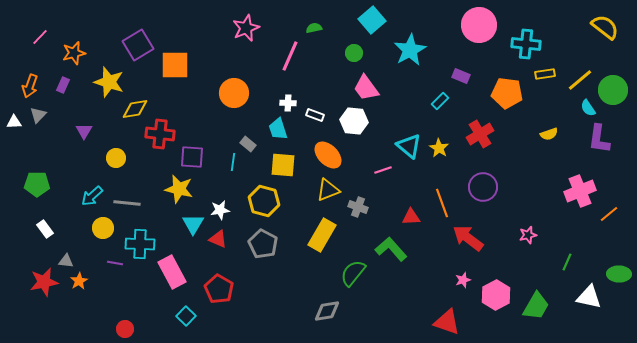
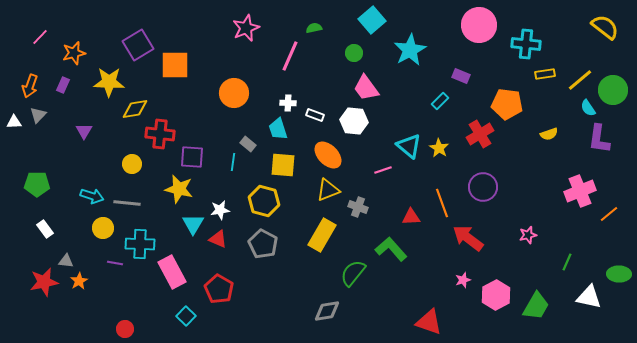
yellow star at (109, 82): rotated 16 degrees counterclockwise
orange pentagon at (507, 93): moved 11 px down
yellow circle at (116, 158): moved 16 px right, 6 px down
cyan arrow at (92, 196): rotated 120 degrees counterclockwise
red triangle at (447, 322): moved 18 px left
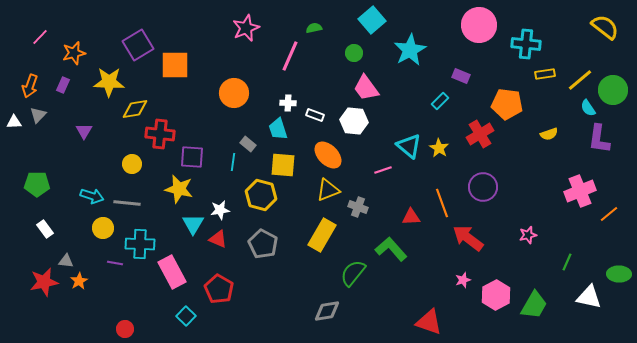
yellow hexagon at (264, 201): moved 3 px left, 6 px up
green trapezoid at (536, 306): moved 2 px left, 1 px up
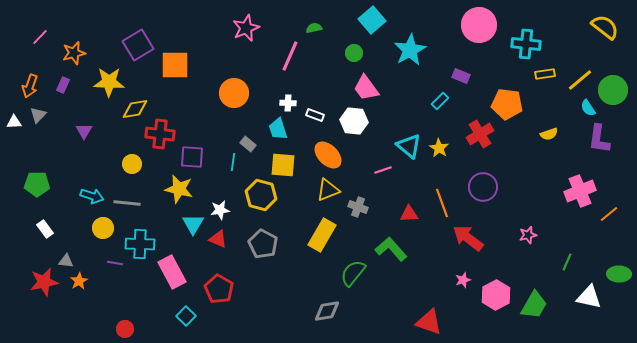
red triangle at (411, 217): moved 2 px left, 3 px up
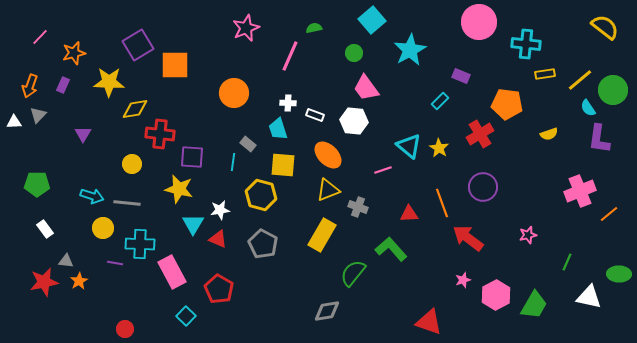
pink circle at (479, 25): moved 3 px up
purple triangle at (84, 131): moved 1 px left, 3 px down
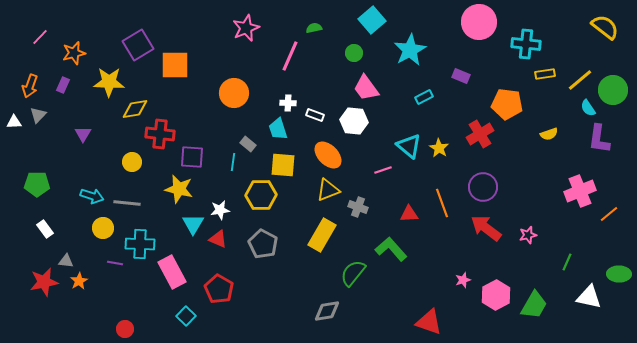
cyan rectangle at (440, 101): moved 16 px left, 4 px up; rotated 18 degrees clockwise
yellow circle at (132, 164): moved 2 px up
yellow hexagon at (261, 195): rotated 16 degrees counterclockwise
red arrow at (468, 238): moved 18 px right, 10 px up
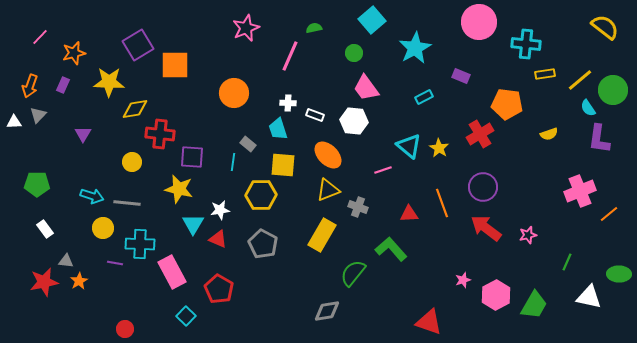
cyan star at (410, 50): moved 5 px right, 2 px up
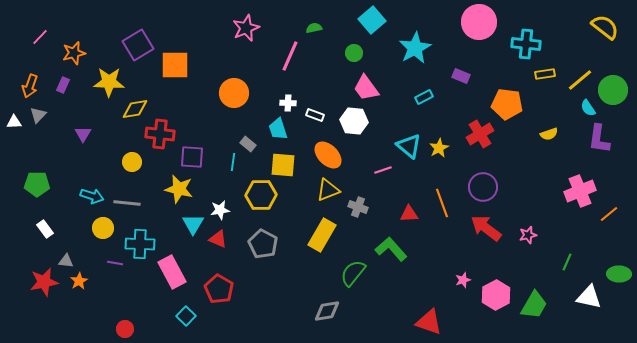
yellow star at (439, 148): rotated 12 degrees clockwise
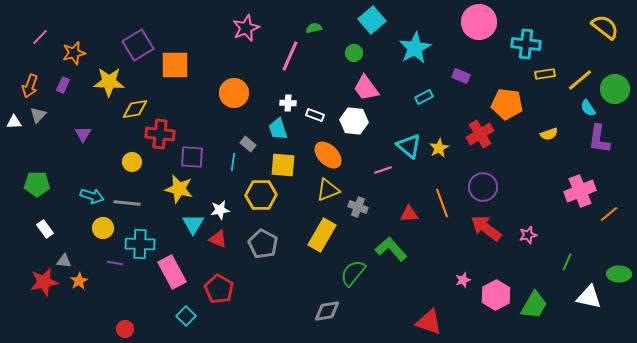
green circle at (613, 90): moved 2 px right, 1 px up
gray triangle at (66, 261): moved 2 px left
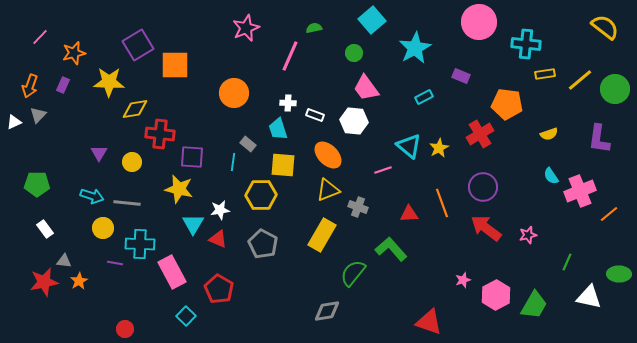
cyan semicircle at (588, 108): moved 37 px left, 68 px down
white triangle at (14, 122): rotated 21 degrees counterclockwise
purple triangle at (83, 134): moved 16 px right, 19 px down
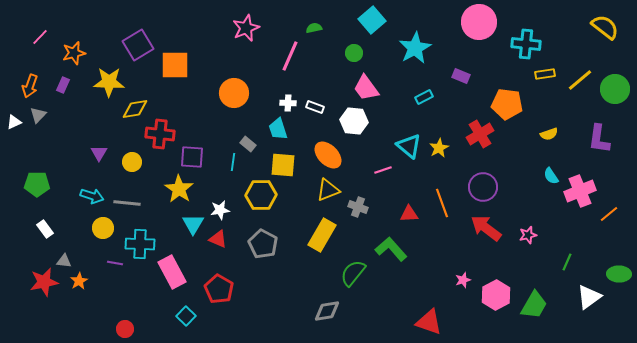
white rectangle at (315, 115): moved 8 px up
yellow star at (179, 189): rotated 20 degrees clockwise
white triangle at (589, 297): rotated 48 degrees counterclockwise
